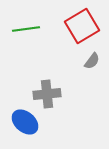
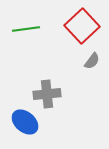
red square: rotated 12 degrees counterclockwise
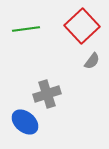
gray cross: rotated 12 degrees counterclockwise
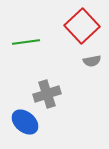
green line: moved 13 px down
gray semicircle: rotated 42 degrees clockwise
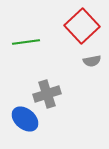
blue ellipse: moved 3 px up
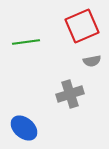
red square: rotated 20 degrees clockwise
gray cross: moved 23 px right
blue ellipse: moved 1 px left, 9 px down
